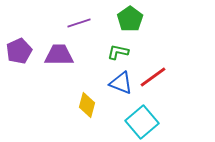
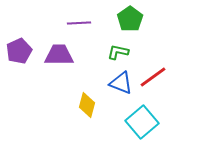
purple line: rotated 15 degrees clockwise
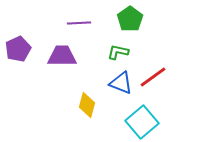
purple pentagon: moved 1 px left, 2 px up
purple trapezoid: moved 3 px right, 1 px down
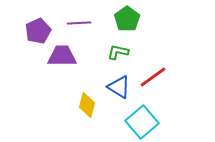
green pentagon: moved 3 px left
purple pentagon: moved 20 px right, 18 px up
blue triangle: moved 2 px left, 4 px down; rotated 10 degrees clockwise
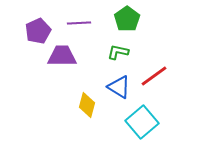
red line: moved 1 px right, 1 px up
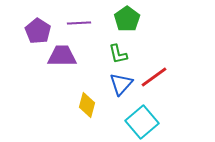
purple pentagon: rotated 15 degrees counterclockwise
green L-shape: moved 2 px down; rotated 115 degrees counterclockwise
red line: moved 1 px down
blue triangle: moved 2 px right, 3 px up; rotated 40 degrees clockwise
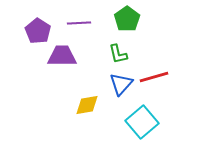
red line: rotated 20 degrees clockwise
yellow diamond: rotated 65 degrees clockwise
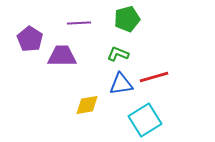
green pentagon: rotated 20 degrees clockwise
purple pentagon: moved 8 px left, 8 px down
green L-shape: rotated 125 degrees clockwise
blue triangle: rotated 40 degrees clockwise
cyan square: moved 3 px right, 2 px up; rotated 8 degrees clockwise
